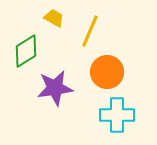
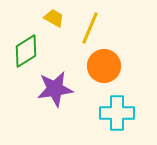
yellow line: moved 3 px up
orange circle: moved 3 px left, 6 px up
purple star: moved 1 px down
cyan cross: moved 2 px up
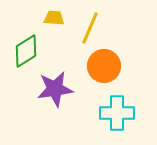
yellow trapezoid: rotated 25 degrees counterclockwise
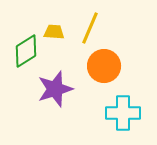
yellow trapezoid: moved 14 px down
purple star: rotated 9 degrees counterclockwise
cyan cross: moved 6 px right
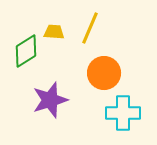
orange circle: moved 7 px down
purple star: moved 5 px left, 11 px down
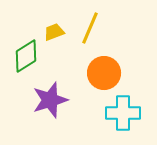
yellow trapezoid: rotated 25 degrees counterclockwise
green diamond: moved 5 px down
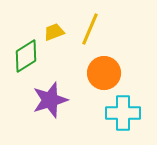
yellow line: moved 1 px down
